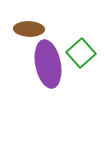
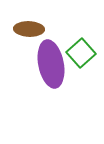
purple ellipse: moved 3 px right
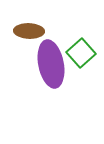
brown ellipse: moved 2 px down
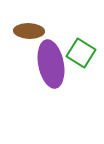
green square: rotated 16 degrees counterclockwise
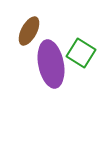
brown ellipse: rotated 64 degrees counterclockwise
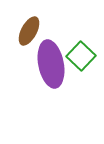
green square: moved 3 px down; rotated 12 degrees clockwise
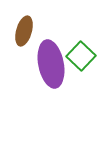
brown ellipse: moved 5 px left; rotated 12 degrees counterclockwise
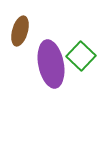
brown ellipse: moved 4 px left
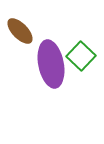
brown ellipse: rotated 60 degrees counterclockwise
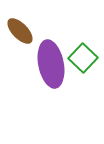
green square: moved 2 px right, 2 px down
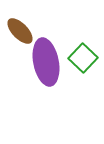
purple ellipse: moved 5 px left, 2 px up
